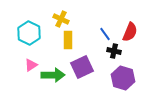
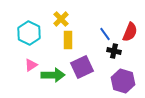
yellow cross: rotated 21 degrees clockwise
purple hexagon: moved 3 px down
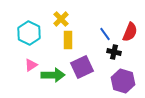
black cross: moved 1 px down
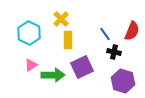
red semicircle: moved 2 px right, 1 px up
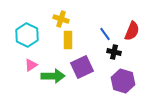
yellow cross: rotated 28 degrees counterclockwise
cyan hexagon: moved 2 px left, 2 px down
green arrow: moved 1 px down
